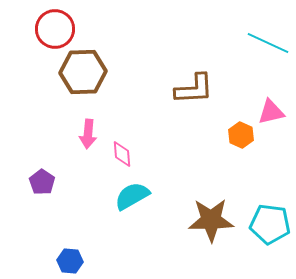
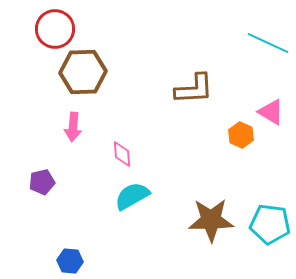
pink triangle: rotated 44 degrees clockwise
pink arrow: moved 15 px left, 7 px up
purple pentagon: rotated 25 degrees clockwise
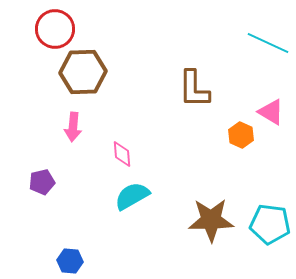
brown L-shape: rotated 93 degrees clockwise
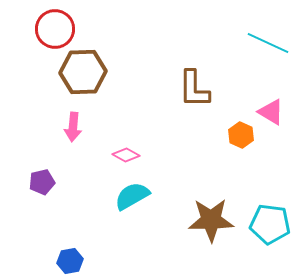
pink diamond: moved 4 px right, 1 px down; rotated 56 degrees counterclockwise
blue hexagon: rotated 15 degrees counterclockwise
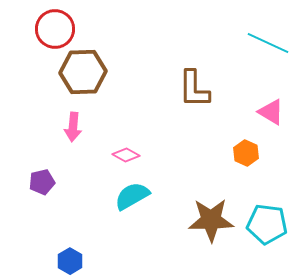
orange hexagon: moved 5 px right, 18 px down
cyan pentagon: moved 3 px left
blue hexagon: rotated 20 degrees counterclockwise
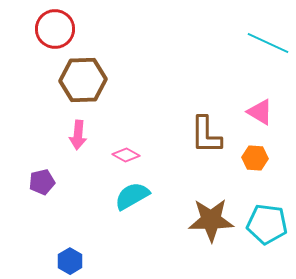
brown hexagon: moved 8 px down
brown L-shape: moved 12 px right, 46 px down
pink triangle: moved 11 px left
pink arrow: moved 5 px right, 8 px down
orange hexagon: moved 9 px right, 5 px down; rotated 20 degrees counterclockwise
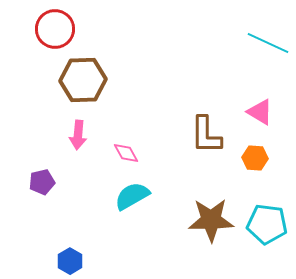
pink diamond: moved 2 px up; rotated 32 degrees clockwise
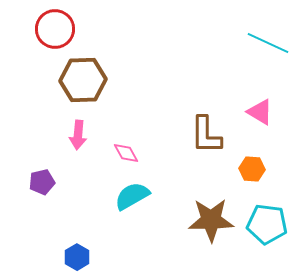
orange hexagon: moved 3 px left, 11 px down
blue hexagon: moved 7 px right, 4 px up
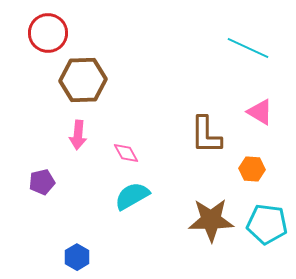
red circle: moved 7 px left, 4 px down
cyan line: moved 20 px left, 5 px down
